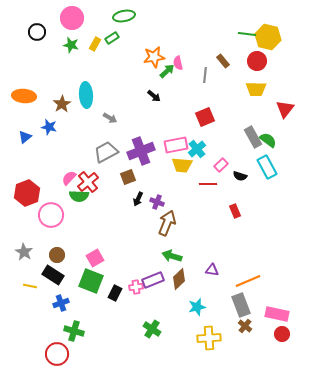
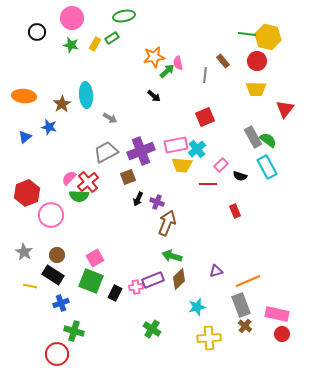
purple triangle at (212, 270): moved 4 px right, 1 px down; rotated 24 degrees counterclockwise
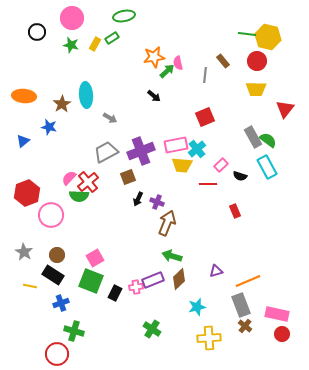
blue triangle at (25, 137): moved 2 px left, 4 px down
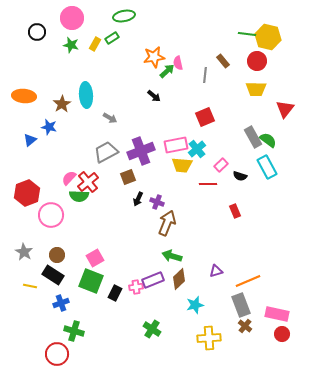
blue triangle at (23, 141): moved 7 px right, 1 px up
cyan star at (197, 307): moved 2 px left, 2 px up
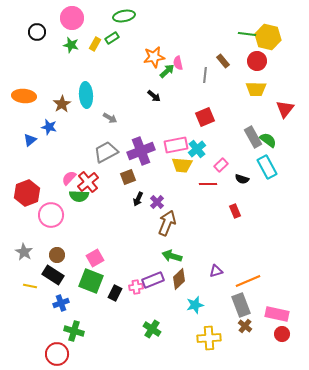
black semicircle at (240, 176): moved 2 px right, 3 px down
purple cross at (157, 202): rotated 24 degrees clockwise
